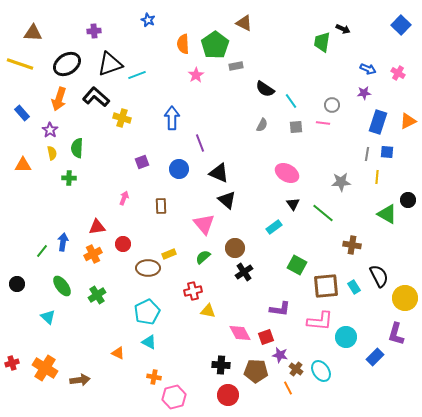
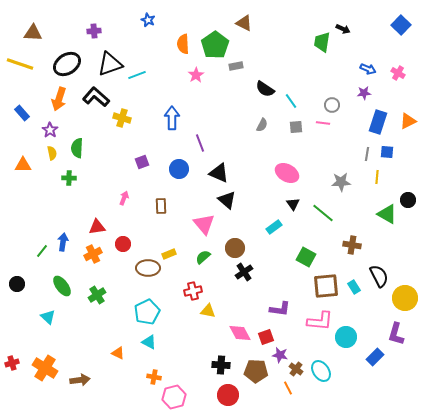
green square at (297, 265): moved 9 px right, 8 px up
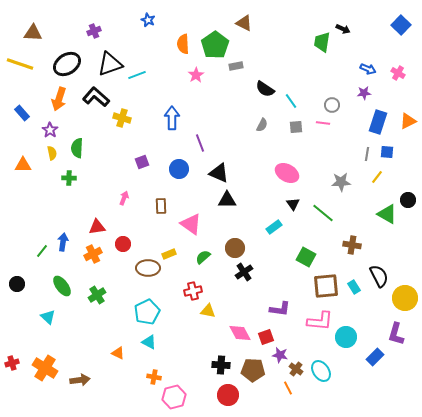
purple cross at (94, 31): rotated 16 degrees counterclockwise
yellow line at (377, 177): rotated 32 degrees clockwise
black triangle at (227, 200): rotated 42 degrees counterclockwise
pink triangle at (204, 224): moved 13 px left; rotated 15 degrees counterclockwise
brown pentagon at (256, 371): moved 3 px left, 1 px up
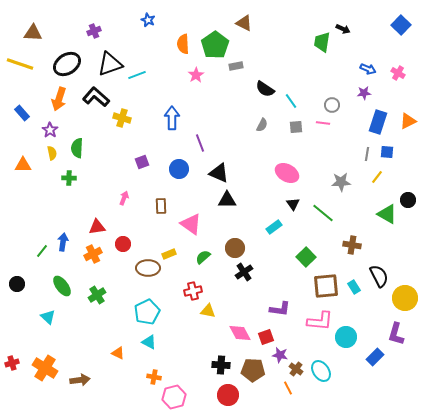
green square at (306, 257): rotated 18 degrees clockwise
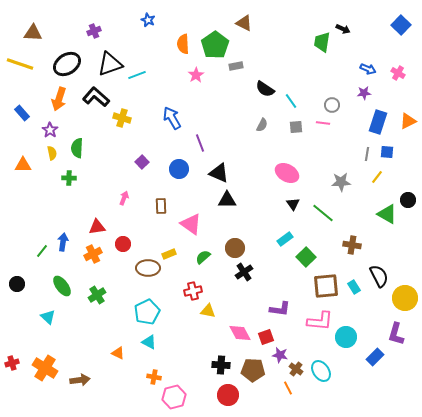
blue arrow at (172, 118): rotated 30 degrees counterclockwise
purple square at (142, 162): rotated 24 degrees counterclockwise
cyan rectangle at (274, 227): moved 11 px right, 12 px down
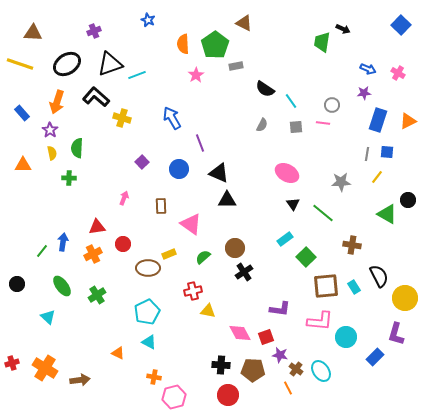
orange arrow at (59, 99): moved 2 px left, 3 px down
blue rectangle at (378, 122): moved 2 px up
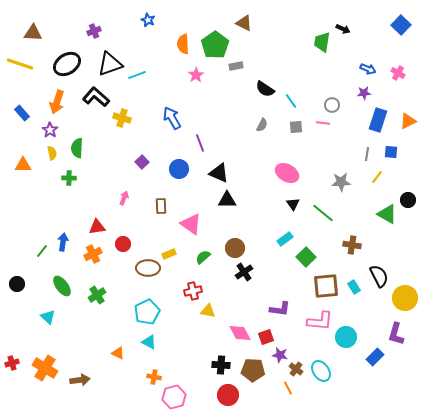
blue square at (387, 152): moved 4 px right
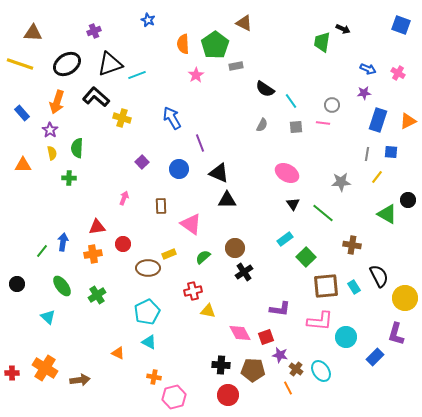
blue square at (401, 25): rotated 24 degrees counterclockwise
orange cross at (93, 254): rotated 18 degrees clockwise
red cross at (12, 363): moved 10 px down; rotated 16 degrees clockwise
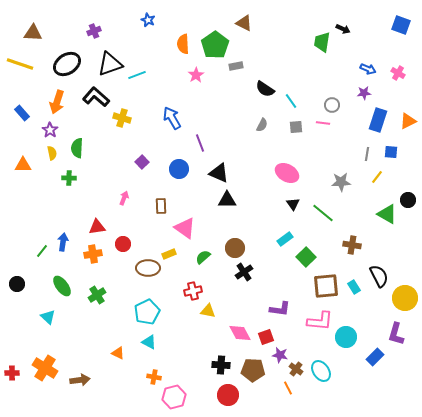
pink triangle at (191, 224): moved 6 px left, 4 px down
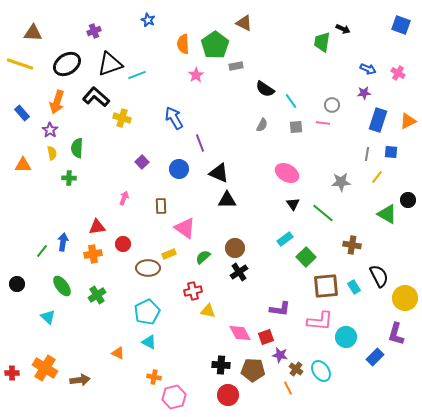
blue arrow at (172, 118): moved 2 px right
black cross at (244, 272): moved 5 px left
